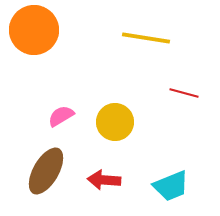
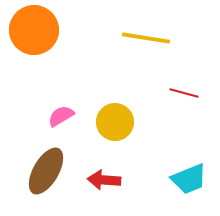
cyan trapezoid: moved 18 px right, 7 px up
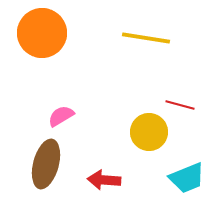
orange circle: moved 8 px right, 3 px down
red line: moved 4 px left, 12 px down
yellow circle: moved 34 px right, 10 px down
brown ellipse: moved 7 px up; rotated 15 degrees counterclockwise
cyan trapezoid: moved 2 px left, 1 px up
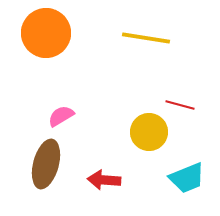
orange circle: moved 4 px right
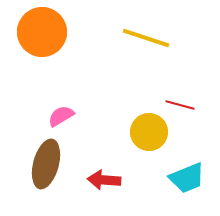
orange circle: moved 4 px left, 1 px up
yellow line: rotated 9 degrees clockwise
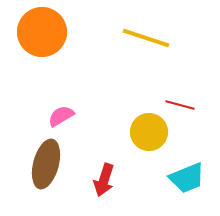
red arrow: rotated 76 degrees counterclockwise
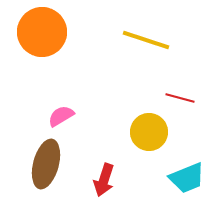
yellow line: moved 2 px down
red line: moved 7 px up
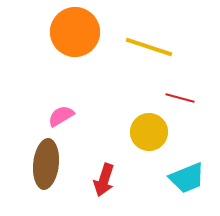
orange circle: moved 33 px right
yellow line: moved 3 px right, 7 px down
brown ellipse: rotated 9 degrees counterclockwise
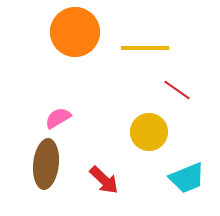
yellow line: moved 4 px left, 1 px down; rotated 18 degrees counterclockwise
red line: moved 3 px left, 8 px up; rotated 20 degrees clockwise
pink semicircle: moved 3 px left, 2 px down
red arrow: rotated 64 degrees counterclockwise
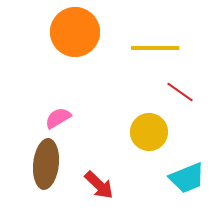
yellow line: moved 10 px right
red line: moved 3 px right, 2 px down
red arrow: moved 5 px left, 5 px down
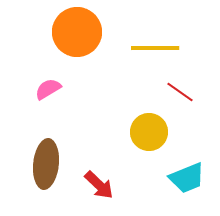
orange circle: moved 2 px right
pink semicircle: moved 10 px left, 29 px up
